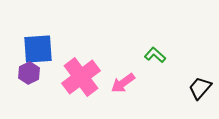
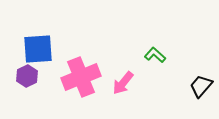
purple hexagon: moved 2 px left, 3 px down
pink cross: rotated 15 degrees clockwise
pink arrow: rotated 15 degrees counterclockwise
black trapezoid: moved 1 px right, 2 px up
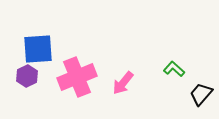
green L-shape: moved 19 px right, 14 px down
pink cross: moved 4 px left
black trapezoid: moved 8 px down
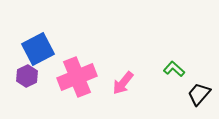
blue square: rotated 24 degrees counterclockwise
black trapezoid: moved 2 px left
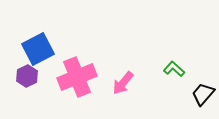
black trapezoid: moved 4 px right
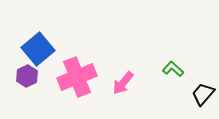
blue square: rotated 12 degrees counterclockwise
green L-shape: moved 1 px left
